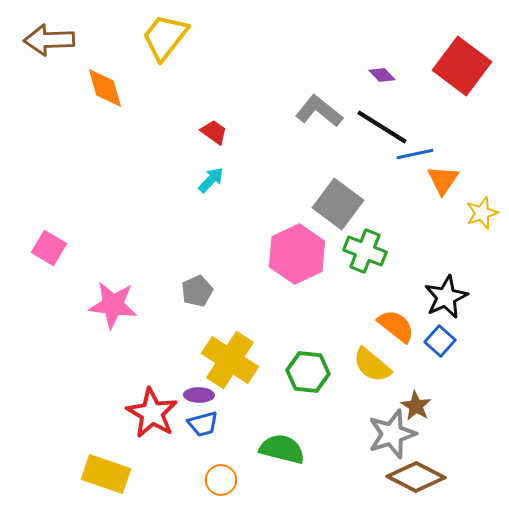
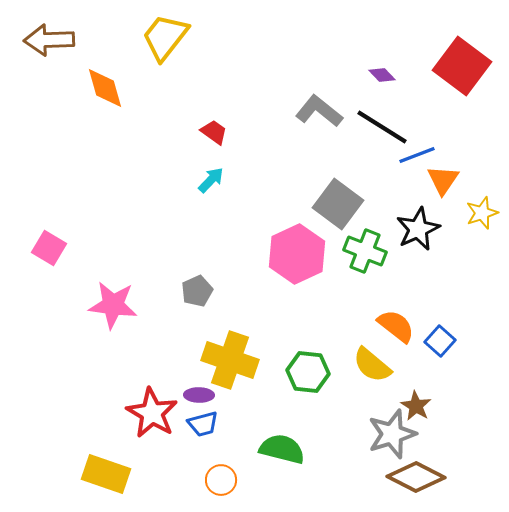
blue line: moved 2 px right, 1 px down; rotated 9 degrees counterclockwise
black star: moved 28 px left, 68 px up
yellow cross: rotated 14 degrees counterclockwise
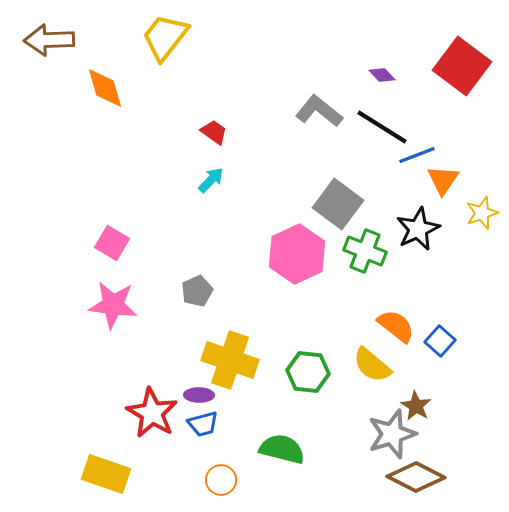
pink square: moved 63 px right, 5 px up
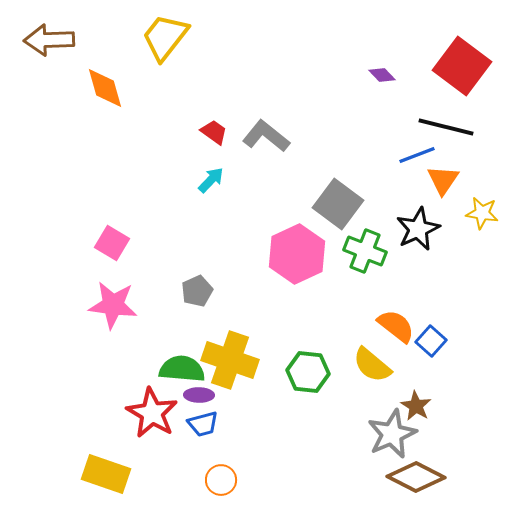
gray L-shape: moved 53 px left, 25 px down
black line: moved 64 px right; rotated 18 degrees counterclockwise
yellow star: rotated 28 degrees clockwise
blue square: moved 9 px left
gray star: rotated 6 degrees counterclockwise
green semicircle: moved 100 px left, 80 px up; rotated 9 degrees counterclockwise
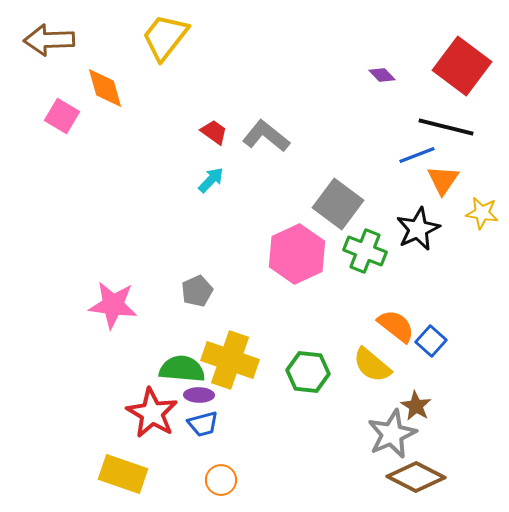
pink square: moved 50 px left, 127 px up
yellow rectangle: moved 17 px right
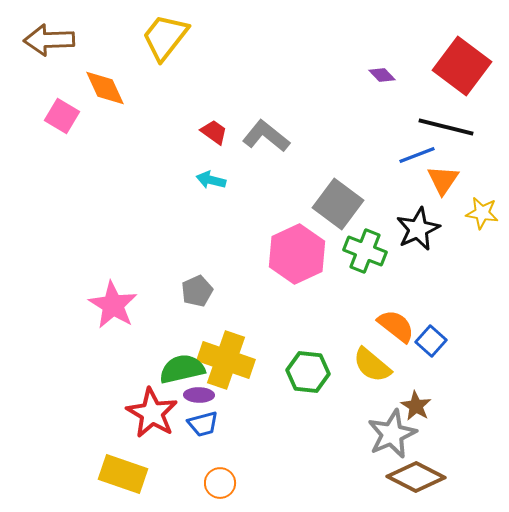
orange diamond: rotated 9 degrees counterclockwise
cyan arrow: rotated 120 degrees counterclockwise
pink star: rotated 24 degrees clockwise
yellow cross: moved 4 px left
green semicircle: rotated 18 degrees counterclockwise
orange circle: moved 1 px left, 3 px down
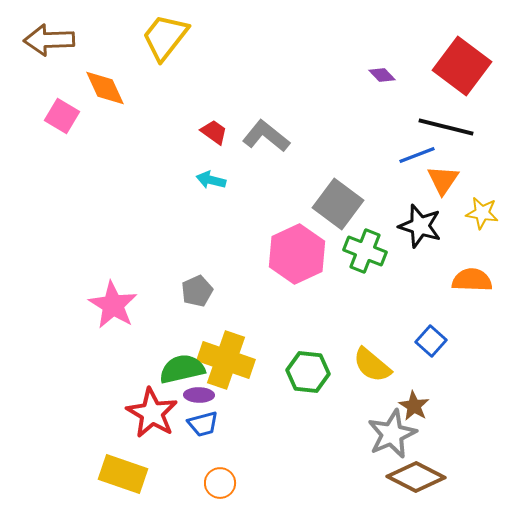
black star: moved 2 px right, 3 px up; rotated 30 degrees counterclockwise
orange semicircle: moved 76 px right, 46 px up; rotated 36 degrees counterclockwise
brown star: moved 2 px left
